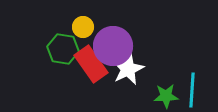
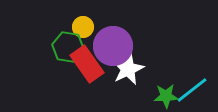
green hexagon: moved 5 px right, 2 px up
red rectangle: moved 4 px left
cyan line: rotated 48 degrees clockwise
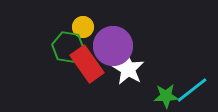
white star: rotated 16 degrees counterclockwise
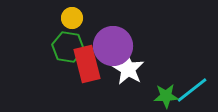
yellow circle: moved 11 px left, 9 px up
red rectangle: rotated 21 degrees clockwise
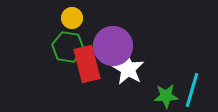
cyan line: rotated 36 degrees counterclockwise
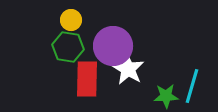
yellow circle: moved 1 px left, 2 px down
red rectangle: moved 15 px down; rotated 15 degrees clockwise
cyan line: moved 4 px up
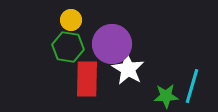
purple circle: moved 1 px left, 2 px up
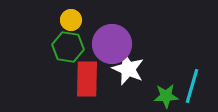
white star: rotated 8 degrees counterclockwise
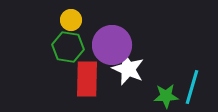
purple circle: moved 1 px down
cyan line: moved 1 px down
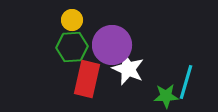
yellow circle: moved 1 px right
green hexagon: moved 4 px right; rotated 12 degrees counterclockwise
red rectangle: rotated 12 degrees clockwise
cyan line: moved 6 px left, 5 px up
